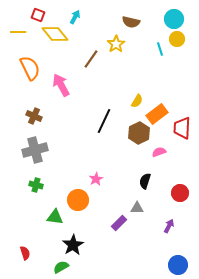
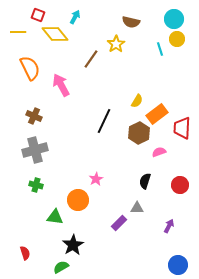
red circle: moved 8 px up
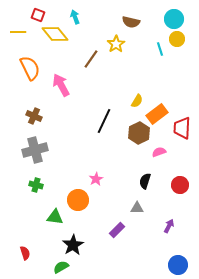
cyan arrow: rotated 48 degrees counterclockwise
purple rectangle: moved 2 px left, 7 px down
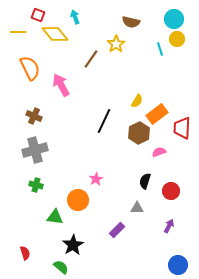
red circle: moved 9 px left, 6 px down
green semicircle: rotated 70 degrees clockwise
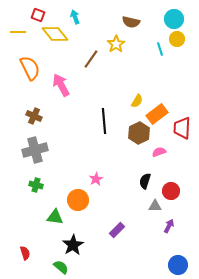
black line: rotated 30 degrees counterclockwise
gray triangle: moved 18 px right, 2 px up
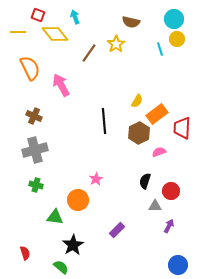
brown line: moved 2 px left, 6 px up
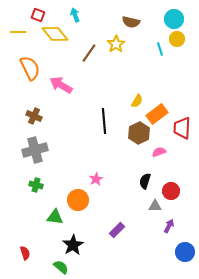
cyan arrow: moved 2 px up
pink arrow: rotated 30 degrees counterclockwise
blue circle: moved 7 px right, 13 px up
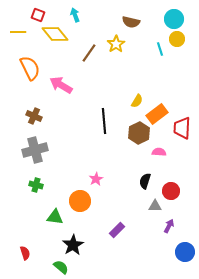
pink semicircle: rotated 24 degrees clockwise
orange circle: moved 2 px right, 1 px down
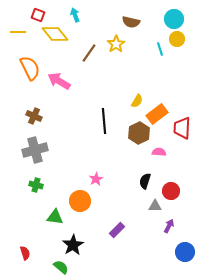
pink arrow: moved 2 px left, 4 px up
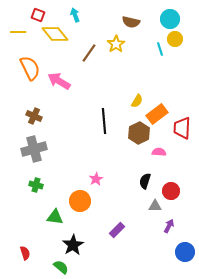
cyan circle: moved 4 px left
yellow circle: moved 2 px left
gray cross: moved 1 px left, 1 px up
